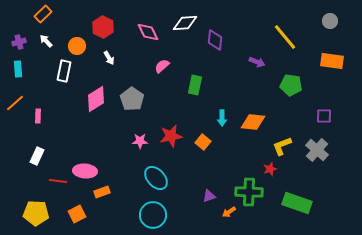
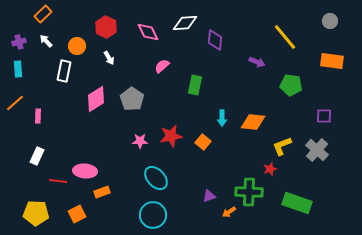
red hexagon at (103, 27): moved 3 px right
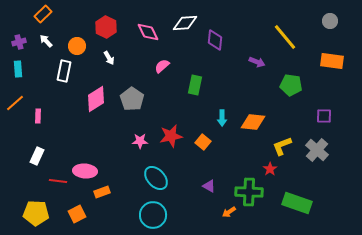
red star at (270, 169): rotated 16 degrees counterclockwise
purple triangle at (209, 196): moved 10 px up; rotated 48 degrees clockwise
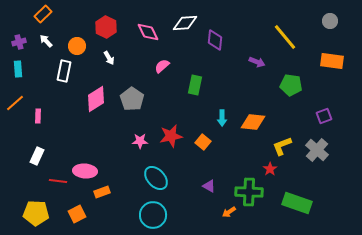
purple square at (324, 116): rotated 21 degrees counterclockwise
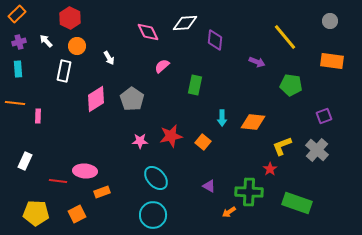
orange rectangle at (43, 14): moved 26 px left
red hexagon at (106, 27): moved 36 px left, 9 px up
orange line at (15, 103): rotated 48 degrees clockwise
white rectangle at (37, 156): moved 12 px left, 5 px down
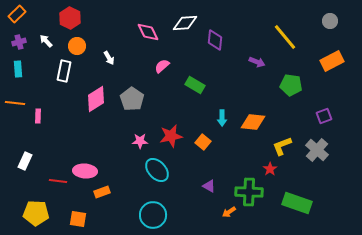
orange rectangle at (332, 61): rotated 35 degrees counterclockwise
green rectangle at (195, 85): rotated 72 degrees counterclockwise
cyan ellipse at (156, 178): moved 1 px right, 8 px up
orange square at (77, 214): moved 1 px right, 5 px down; rotated 36 degrees clockwise
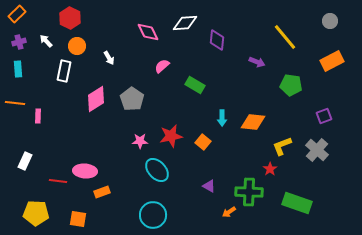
purple diamond at (215, 40): moved 2 px right
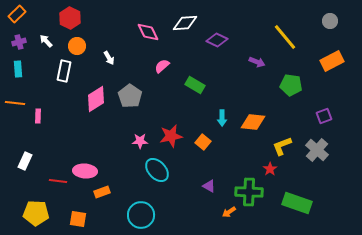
purple diamond at (217, 40): rotated 70 degrees counterclockwise
gray pentagon at (132, 99): moved 2 px left, 3 px up
cyan circle at (153, 215): moved 12 px left
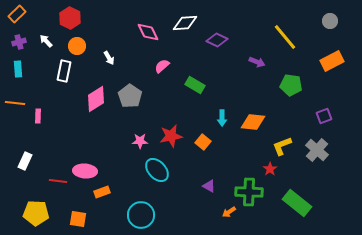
green rectangle at (297, 203): rotated 20 degrees clockwise
